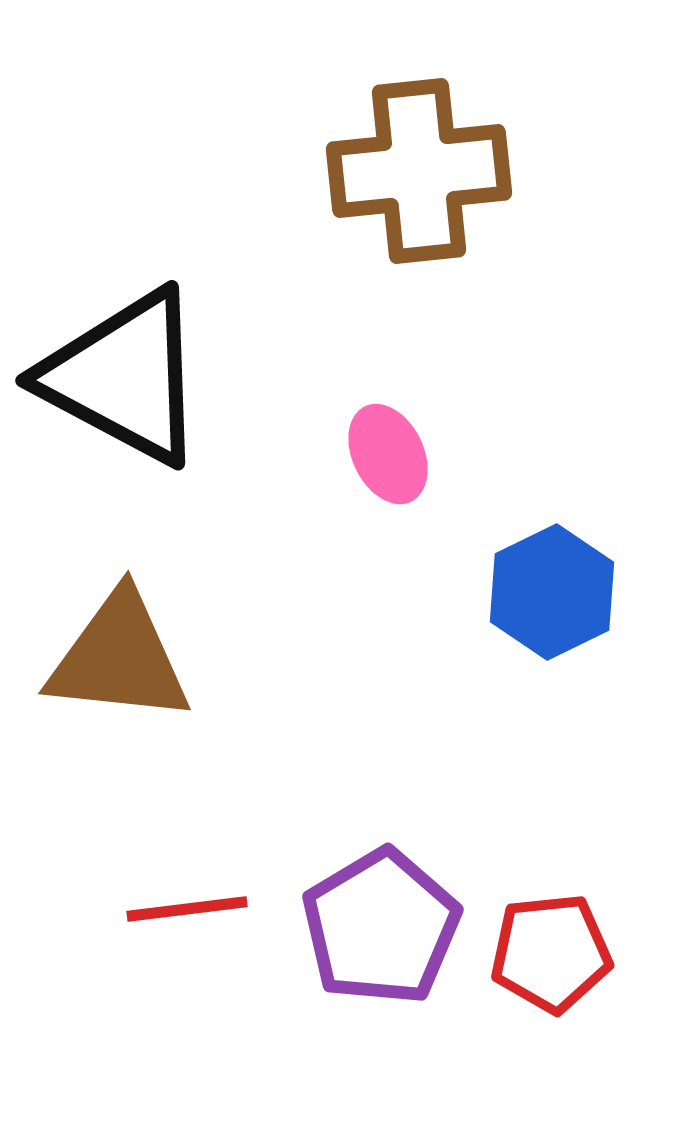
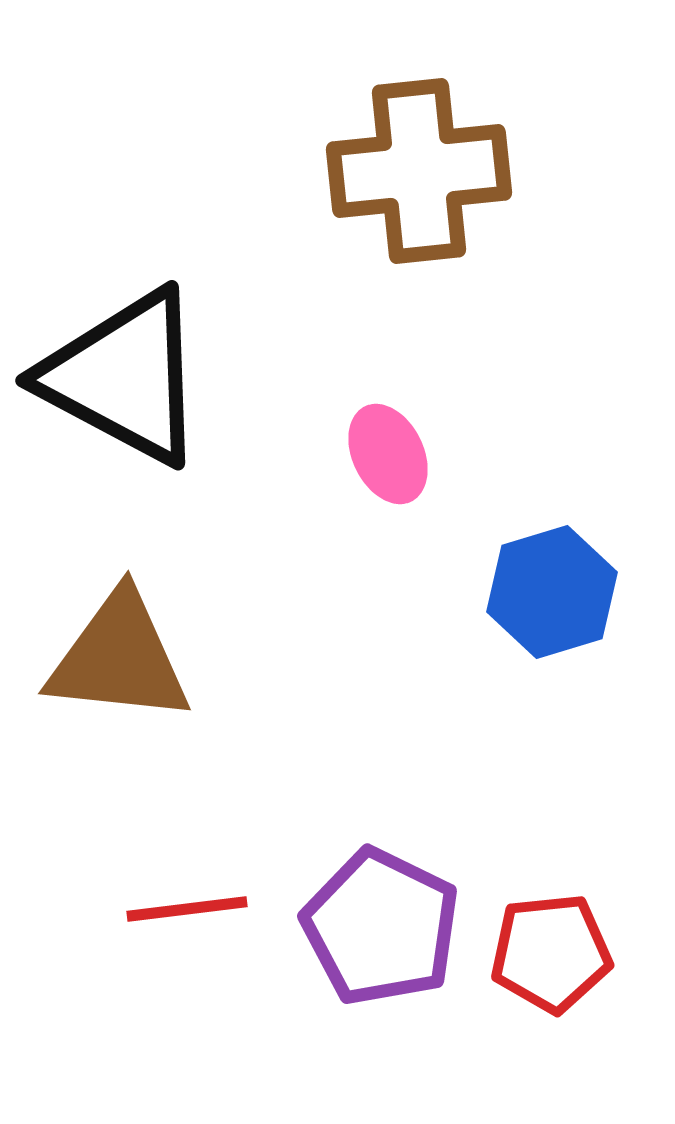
blue hexagon: rotated 9 degrees clockwise
purple pentagon: rotated 15 degrees counterclockwise
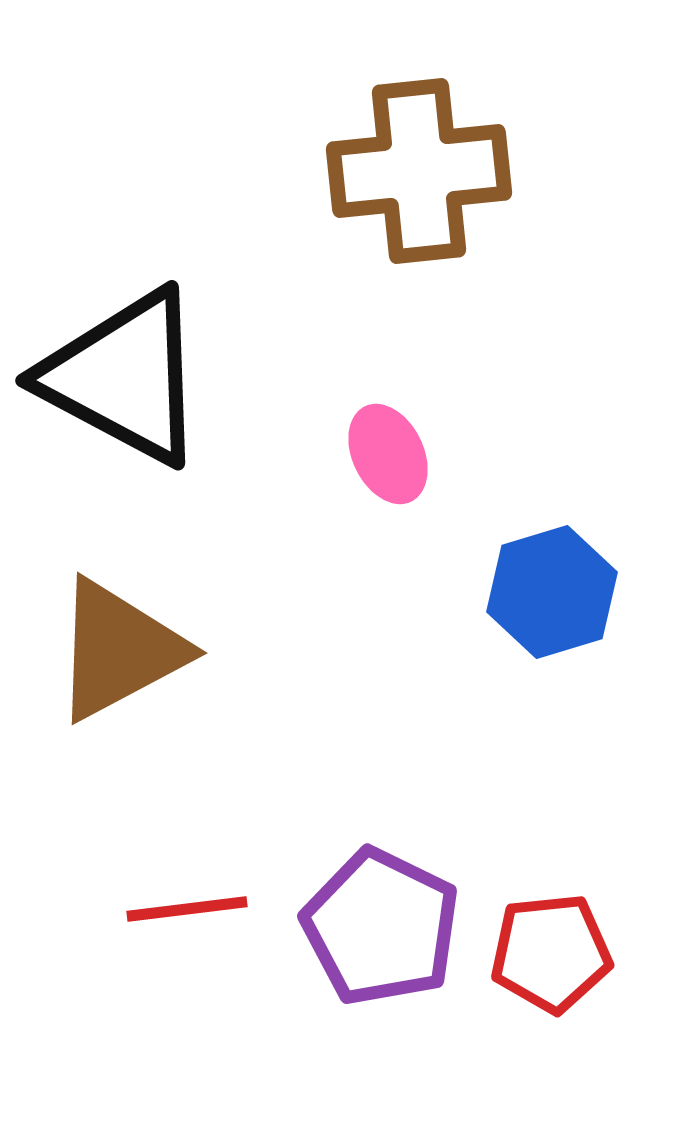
brown triangle: moved 8 px up; rotated 34 degrees counterclockwise
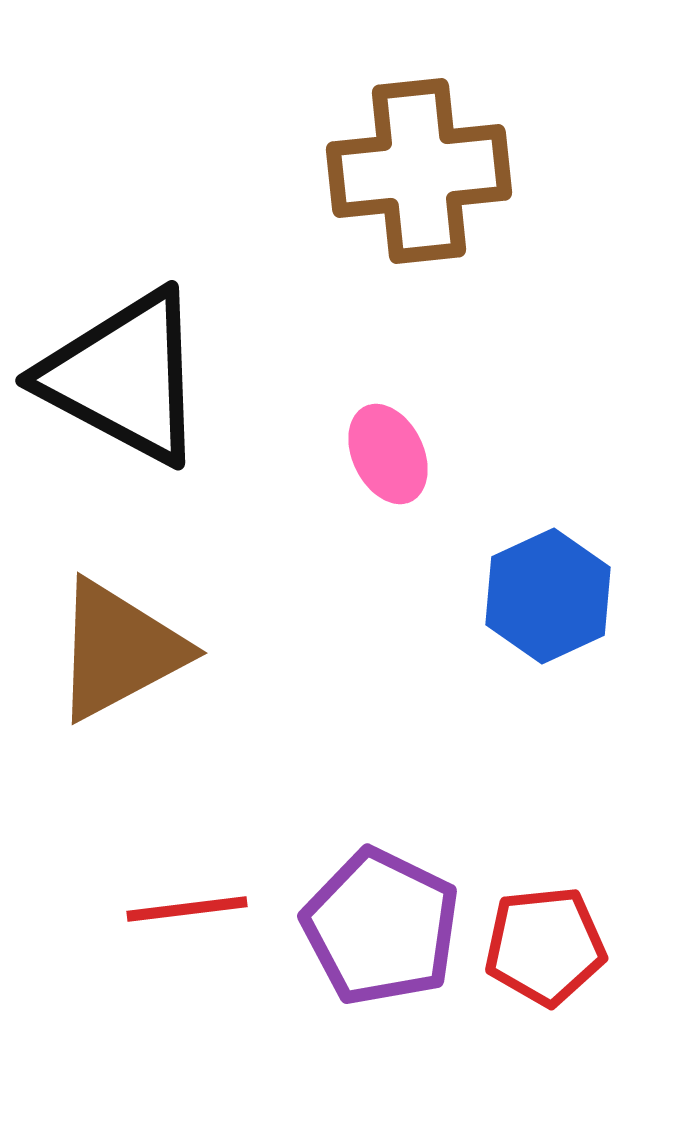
blue hexagon: moved 4 px left, 4 px down; rotated 8 degrees counterclockwise
red pentagon: moved 6 px left, 7 px up
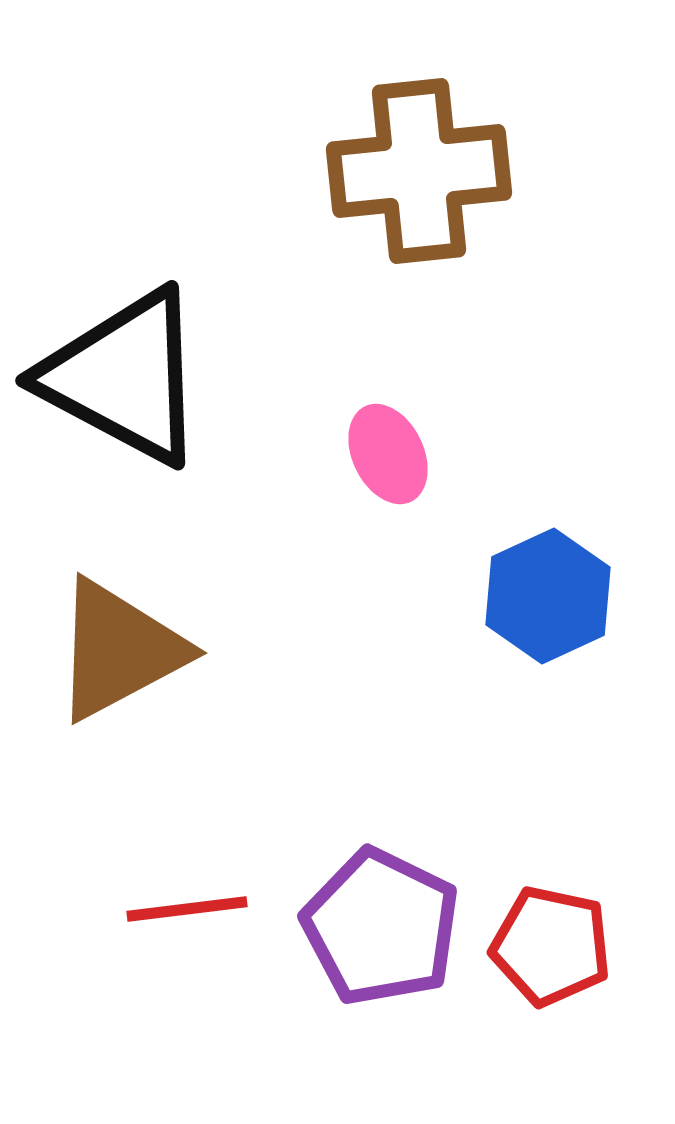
red pentagon: moved 6 px right; rotated 18 degrees clockwise
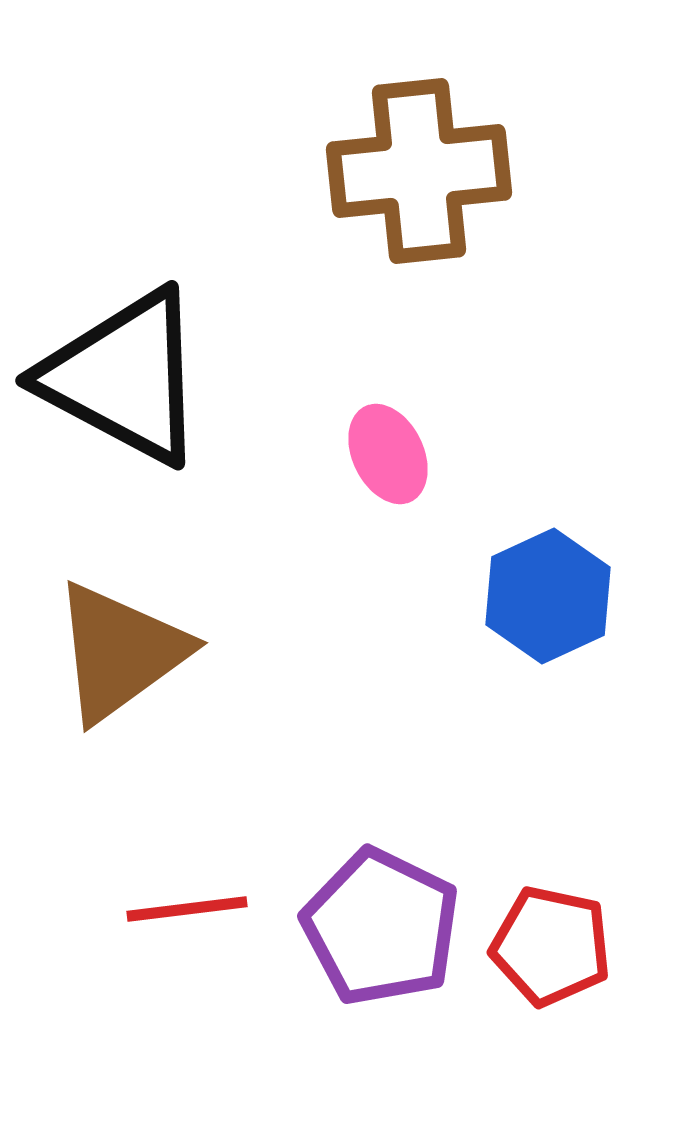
brown triangle: moved 1 px right, 2 px down; rotated 8 degrees counterclockwise
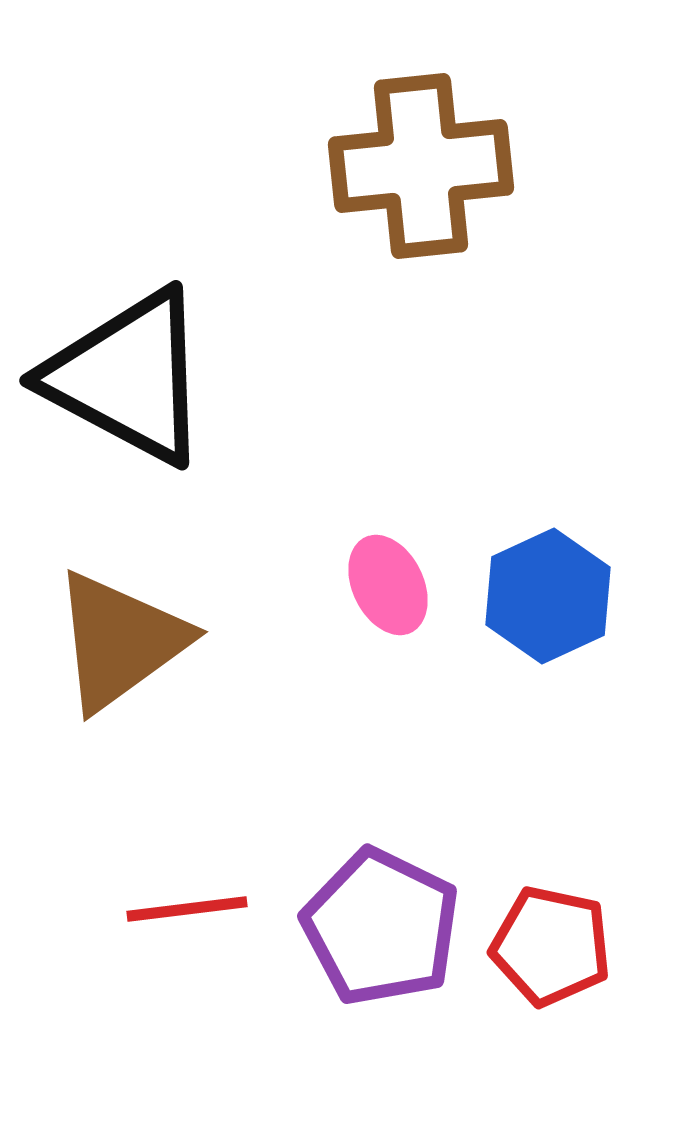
brown cross: moved 2 px right, 5 px up
black triangle: moved 4 px right
pink ellipse: moved 131 px down
brown triangle: moved 11 px up
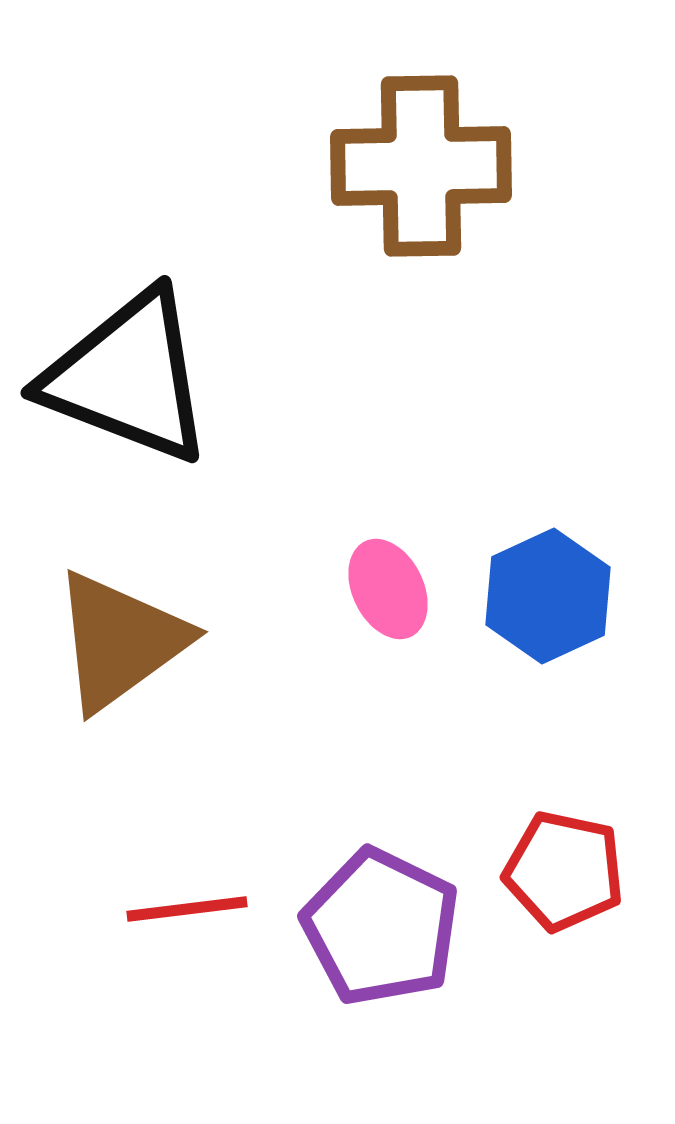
brown cross: rotated 5 degrees clockwise
black triangle: rotated 7 degrees counterclockwise
pink ellipse: moved 4 px down
red pentagon: moved 13 px right, 75 px up
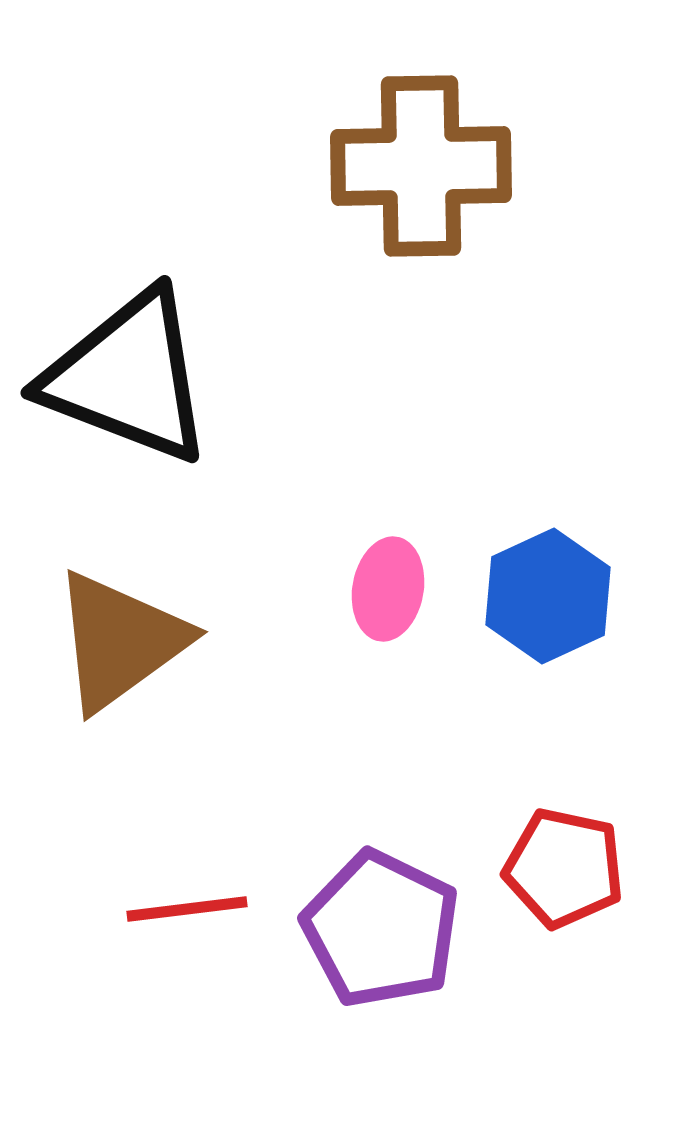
pink ellipse: rotated 36 degrees clockwise
red pentagon: moved 3 px up
purple pentagon: moved 2 px down
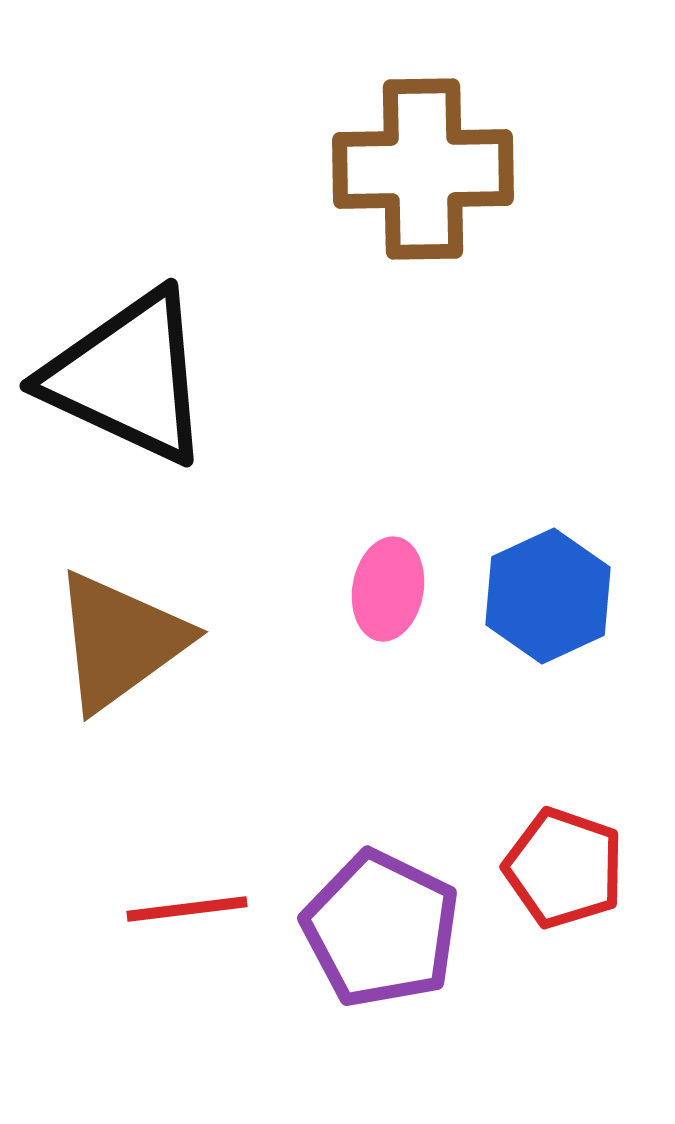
brown cross: moved 2 px right, 3 px down
black triangle: rotated 4 degrees clockwise
red pentagon: rotated 7 degrees clockwise
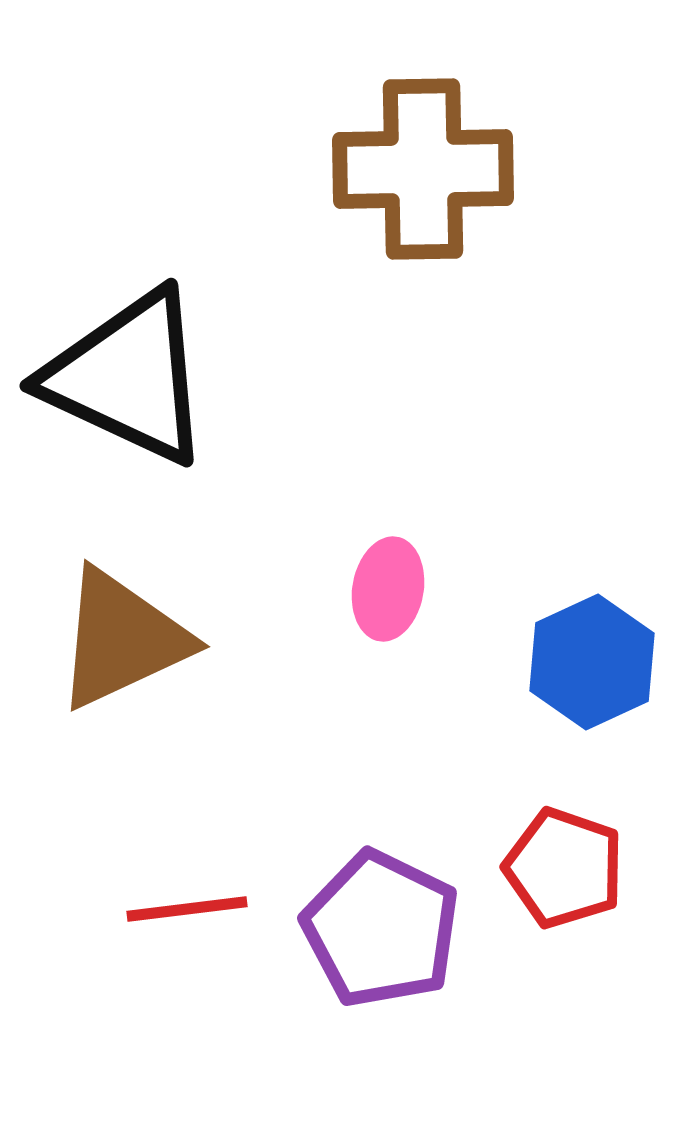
blue hexagon: moved 44 px right, 66 px down
brown triangle: moved 2 px right, 2 px up; rotated 11 degrees clockwise
